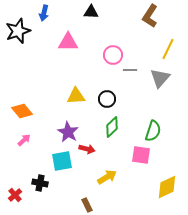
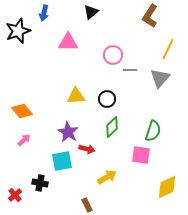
black triangle: rotated 42 degrees counterclockwise
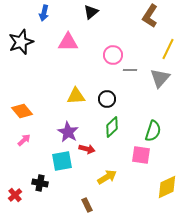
black star: moved 3 px right, 11 px down
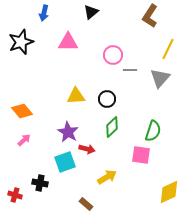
cyan square: moved 3 px right, 1 px down; rotated 10 degrees counterclockwise
yellow diamond: moved 2 px right, 5 px down
red cross: rotated 32 degrees counterclockwise
brown rectangle: moved 1 px left, 1 px up; rotated 24 degrees counterclockwise
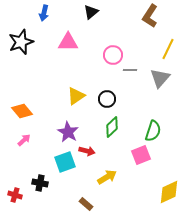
yellow triangle: rotated 30 degrees counterclockwise
red arrow: moved 2 px down
pink square: rotated 30 degrees counterclockwise
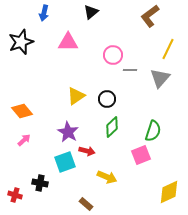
brown L-shape: rotated 20 degrees clockwise
yellow arrow: rotated 54 degrees clockwise
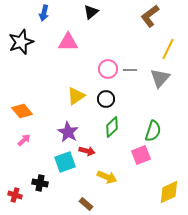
pink circle: moved 5 px left, 14 px down
black circle: moved 1 px left
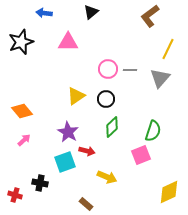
blue arrow: rotated 84 degrees clockwise
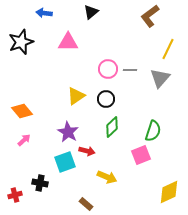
red cross: rotated 32 degrees counterclockwise
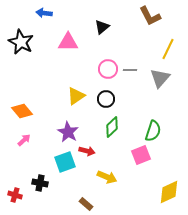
black triangle: moved 11 px right, 15 px down
brown L-shape: rotated 80 degrees counterclockwise
black star: rotated 25 degrees counterclockwise
red cross: rotated 32 degrees clockwise
